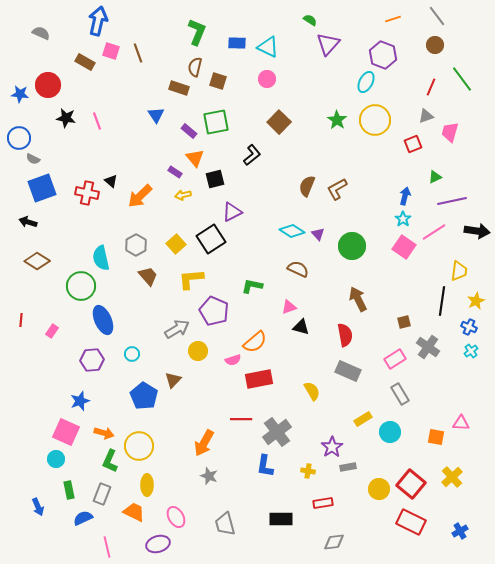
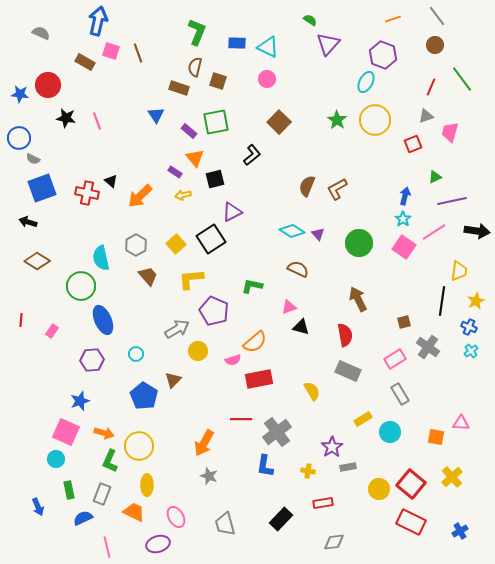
green circle at (352, 246): moved 7 px right, 3 px up
cyan circle at (132, 354): moved 4 px right
black rectangle at (281, 519): rotated 45 degrees counterclockwise
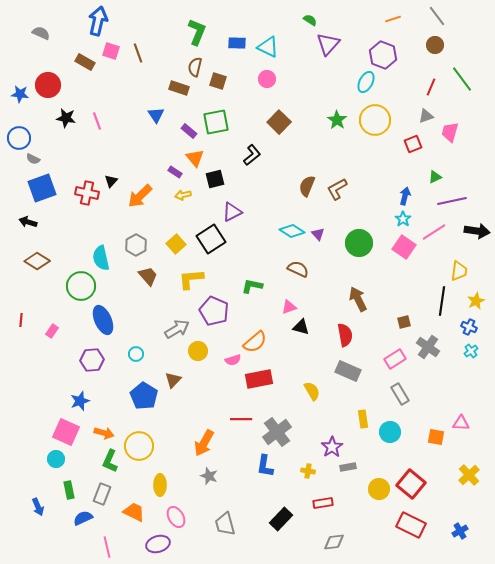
black triangle at (111, 181): rotated 32 degrees clockwise
yellow rectangle at (363, 419): rotated 66 degrees counterclockwise
yellow cross at (452, 477): moved 17 px right, 2 px up
yellow ellipse at (147, 485): moved 13 px right
red rectangle at (411, 522): moved 3 px down
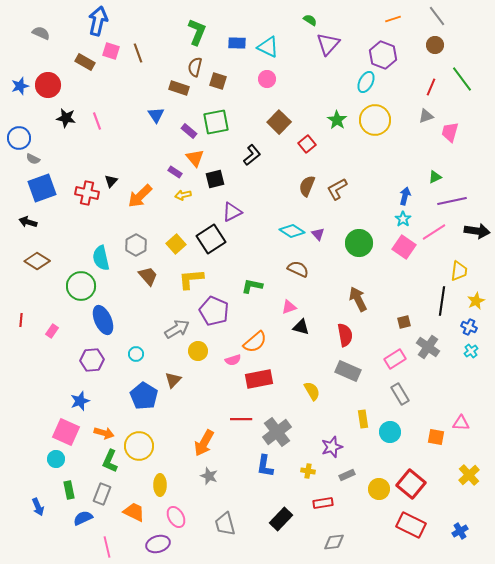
blue star at (20, 94): moved 8 px up; rotated 24 degrees counterclockwise
red square at (413, 144): moved 106 px left; rotated 18 degrees counterclockwise
purple star at (332, 447): rotated 15 degrees clockwise
gray rectangle at (348, 467): moved 1 px left, 8 px down; rotated 14 degrees counterclockwise
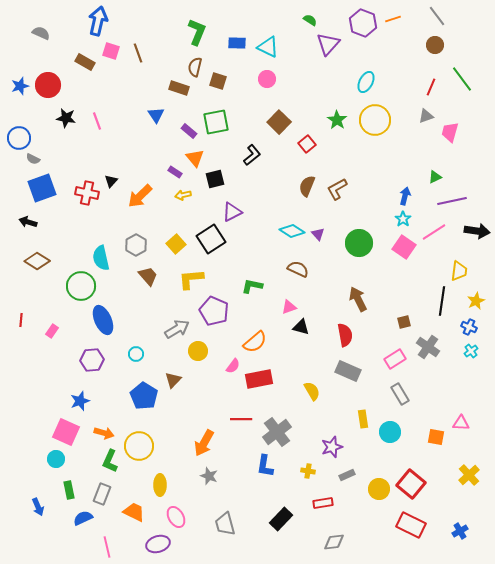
purple hexagon at (383, 55): moved 20 px left, 32 px up
pink semicircle at (233, 360): moved 6 px down; rotated 35 degrees counterclockwise
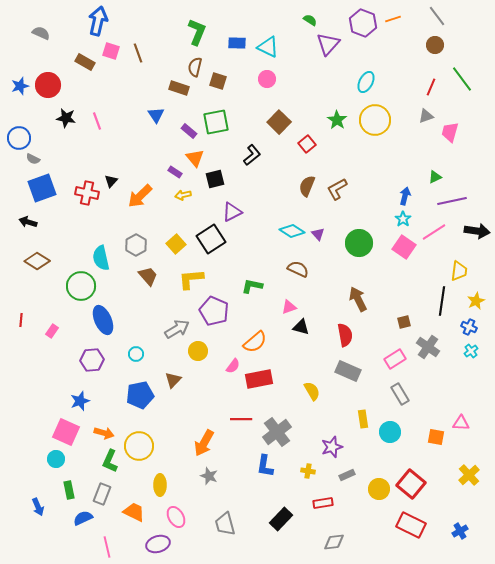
blue pentagon at (144, 396): moved 4 px left, 1 px up; rotated 28 degrees clockwise
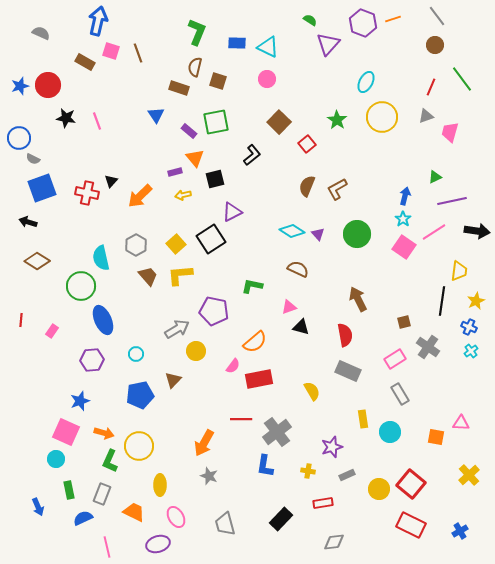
yellow circle at (375, 120): moved 7 px right, 3 px up
purple rectangle at (175, 172): rotated 48 degrees counterclockwise
green circle at (359, 243): moved 2 px left, 9 px up
yellow L-shape at (191, 279): moved 11 px left, 4 px up
purple pentagon at (214, 311): rotated 12 degrees counterclockwise
yellow circle at (198, 351): moved 2 px left
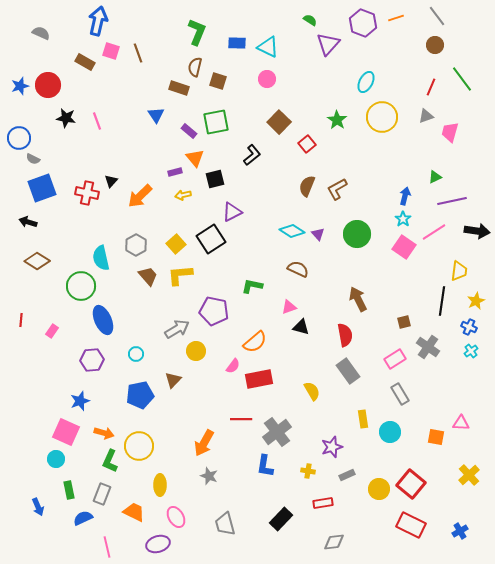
orange line at (393, 19): moved 3 px right, 1 px up
gray rectangle at (348, 371): rotated 30 degrees clockwise
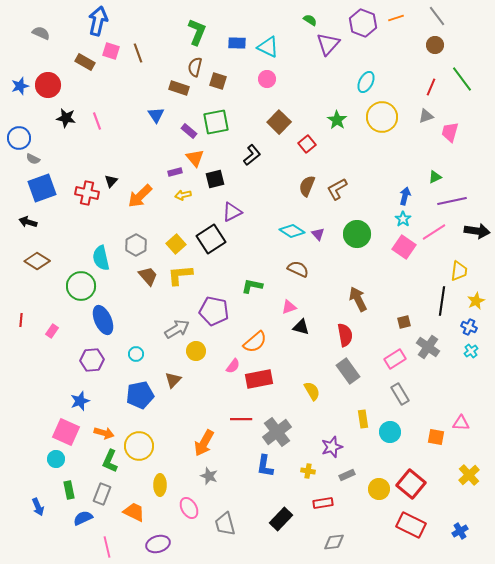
pink ellipse at (176, 517): moved 13 px right, 9 px up
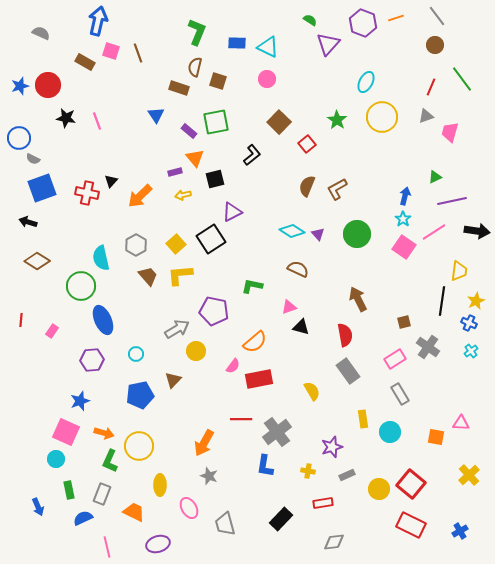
blue cross at (469, 327): moved 4 px up
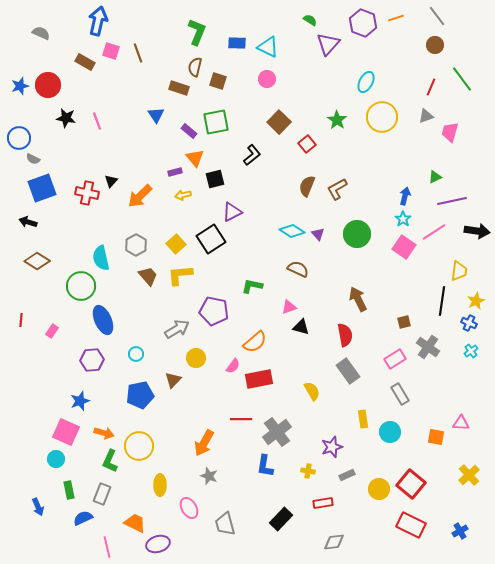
yellow circle at (196, 351): moved 7 px down
orange trapezoid at (134, 512): moved 1 px right, 11 px down
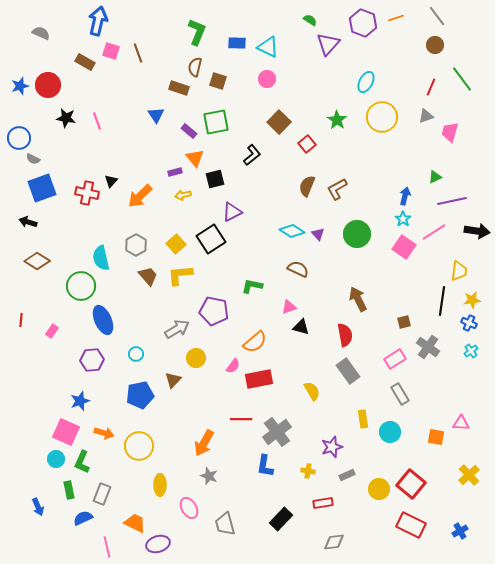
yellow star at (476, 301): moved 4 px left, 1 px up; rotated 18 degrees clockwise
green L-shape at (110, 461): moved 28 px left, 1 px down
